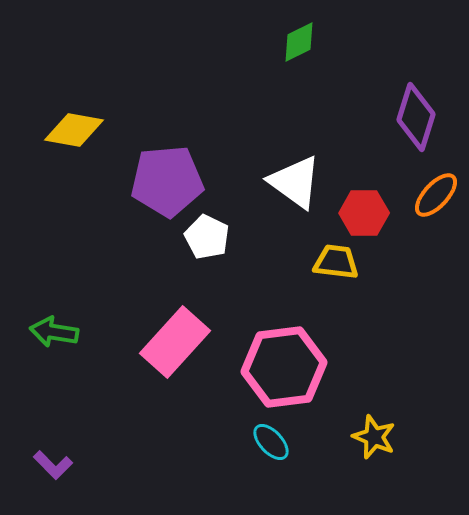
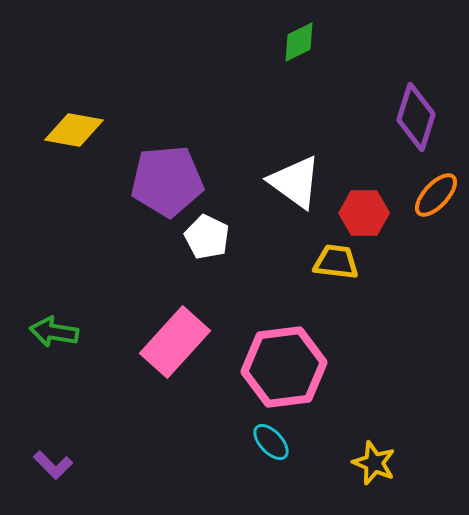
yellow star: moved 26 px down
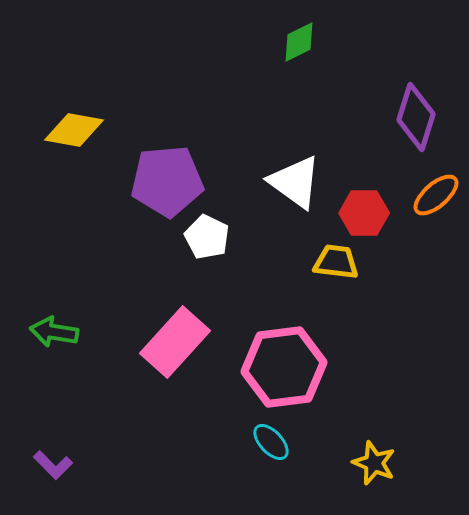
orange ellipse: rotated 6 degrees clockwise
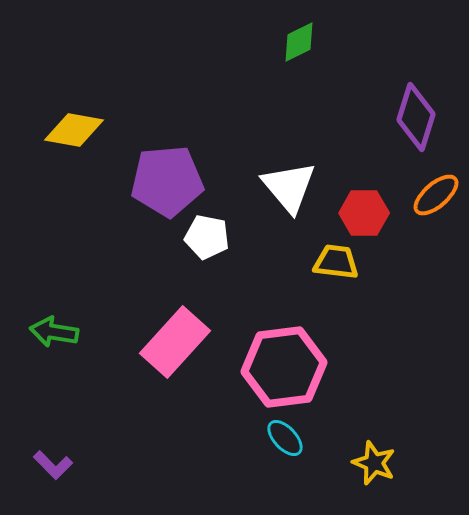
white triangle: moved 6 px left, 5 px down; rotated 14 degrees clockwise
white pentagon: rotated 15 degrees counterclockwise
cyan ellipse: moved 14 px right, 4 px up
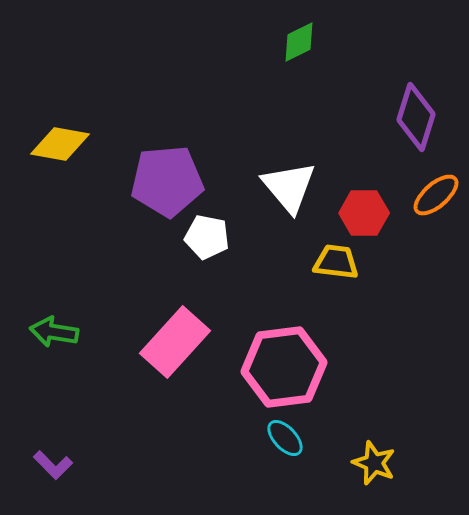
yellow diamond: moved 14 px left, 14 px down
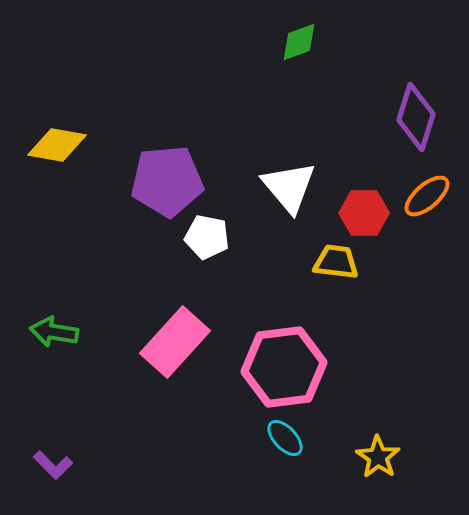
green diamond: rotated 6 degrees clockwise
yellow diamond: moved 3 px left, 1 px down
orange ellipse: moved 9 px left, 1 px down
yellow star: moved 4 px right, 6 px up; rotated 12 degrees clockwise
